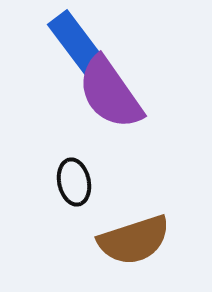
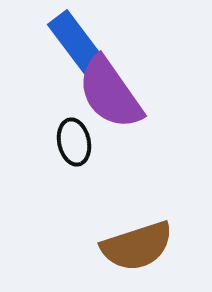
black ellipse: moved 40 px up
brown semicircle: moved 3 px right, 6 px down
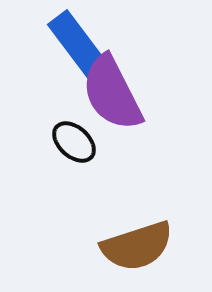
purple semicircle: moved 2 px right; rotated 8 degrees clockwise
black ellipse: rotated 36 degrees counterclockwise
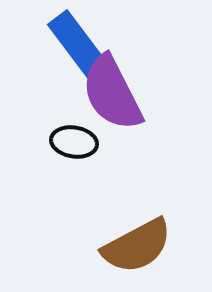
black ellipse: rotated 33 degrees counterclockwise
brown semicircle: rotated 10 degrees counterclockwise
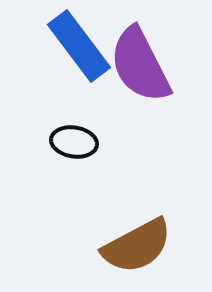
purple semicircle: moved 28 px right, 28 px up
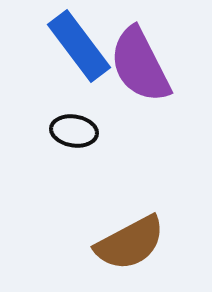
black ellipse: moved 11 px up
brown semicircle: moved 7 px left, 3 px up
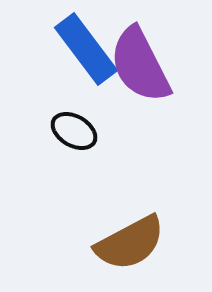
blue rectangle: moved 7 px right, 3 px down
black ellipse: rotated 21 degrees clockwise
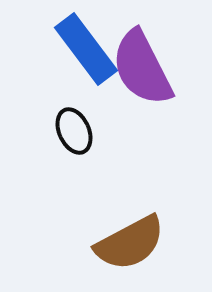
purple semicircle: moved 2 px right, 3 px down
black ellipse: rotated 36 degrees clockwise
